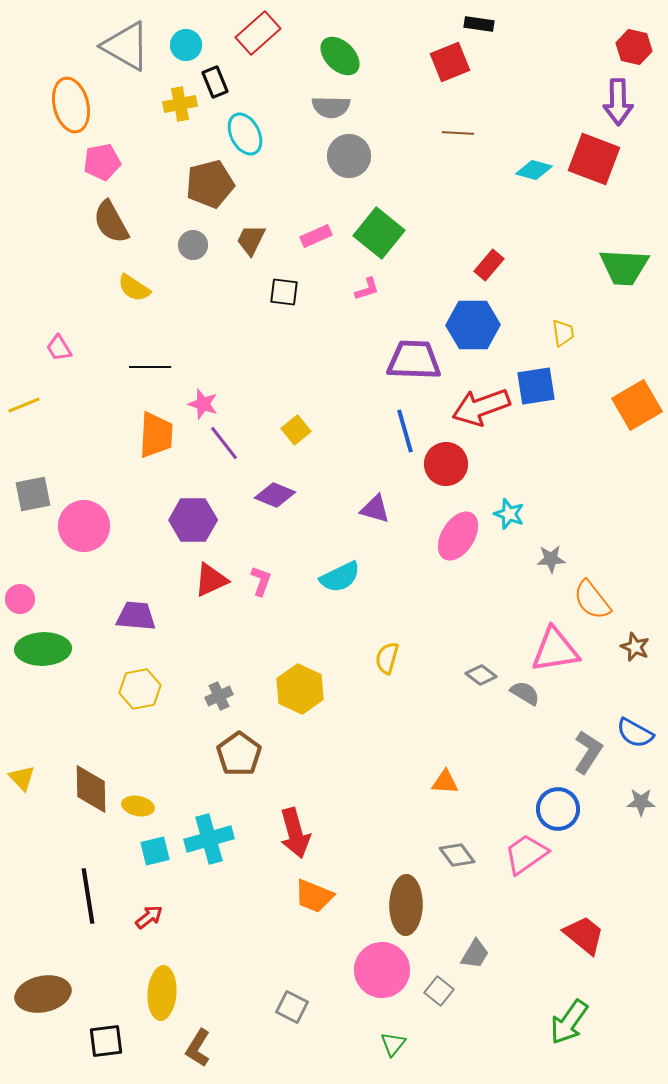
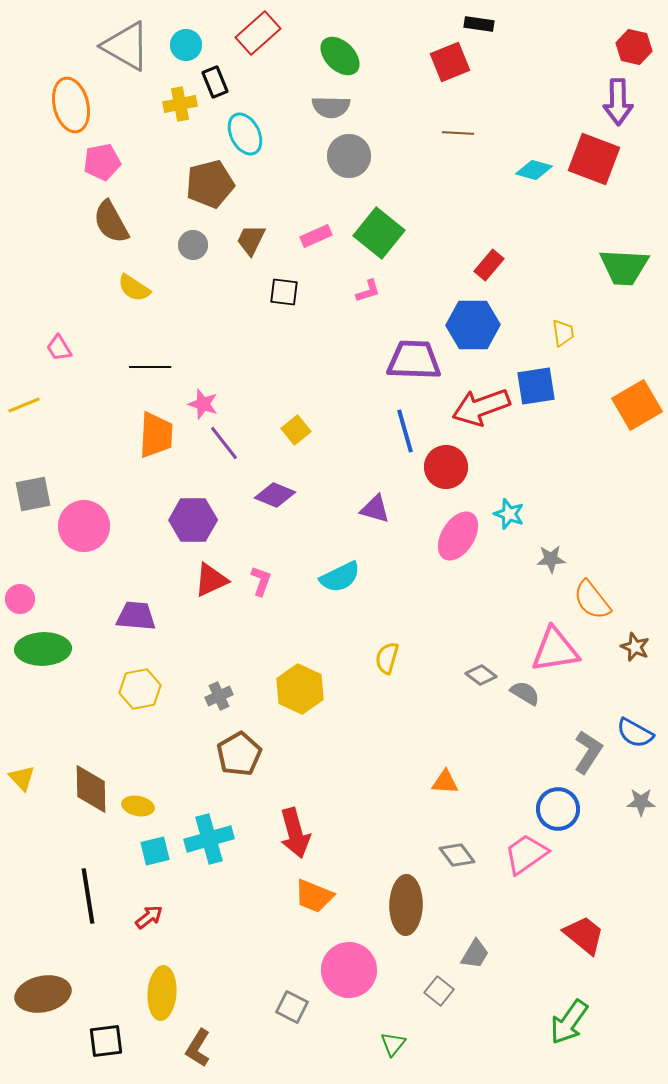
pink L-shape at (367, 289): moved 1 px right, 2 px down
red circle at (446, 464): moved 3 px down
brown pentagon at (239, 754): rotated 6 degrees clockwise
pink circle at (382, 970): moved 33 px left
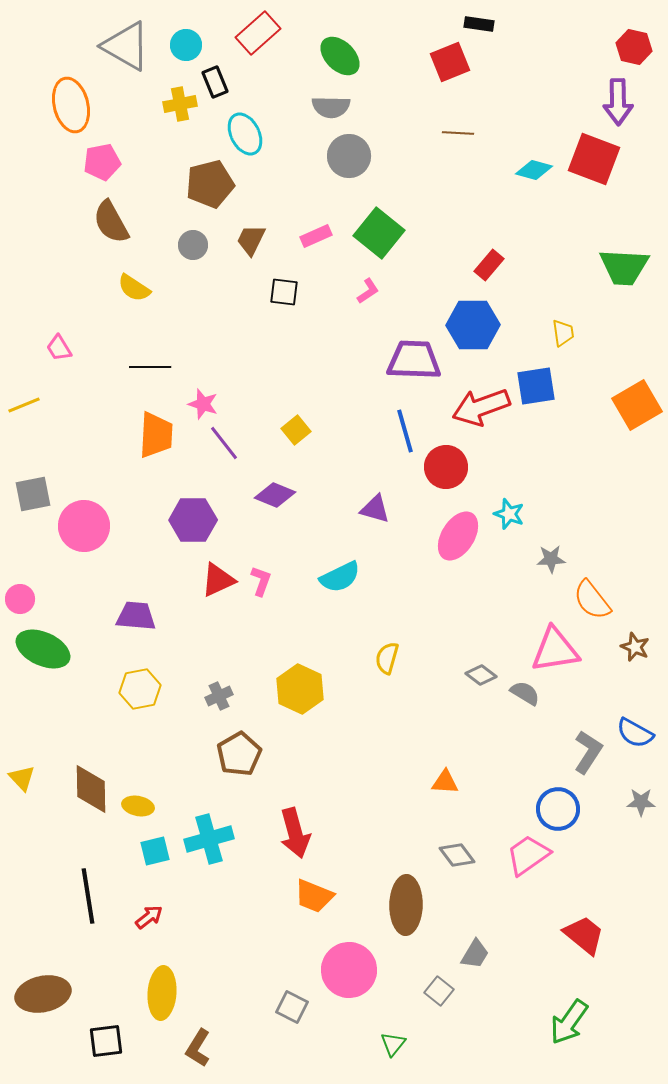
pink L-shape at (368, 291): rotated 16 degrees counterclockwise
red triangle at (211, 580): moved 7 px right
green ellipse at (43, 649): rotated 26 degrees clockwise
pink trapezoid at (526, 854): moved 2 px right, 1 px down
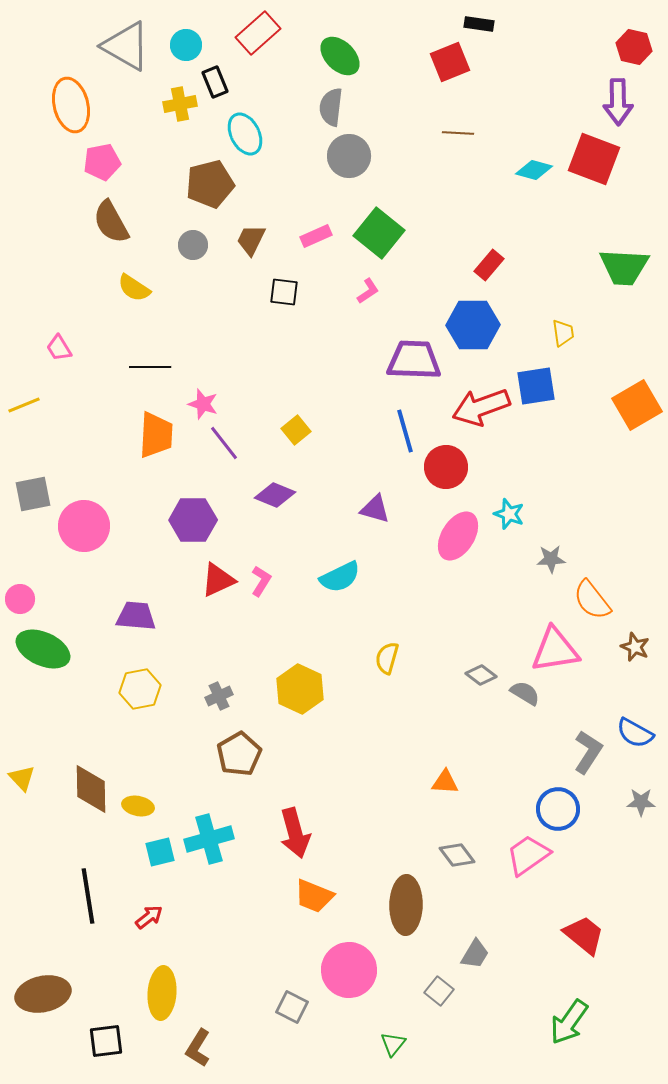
gray semicircle at (331, 107): rotated 96 degrees clockwise
pink L-shape at (261, 581): rotated 12 degrees clockwise
cyan square at (155, 851): moved 5 px right, 1 px down
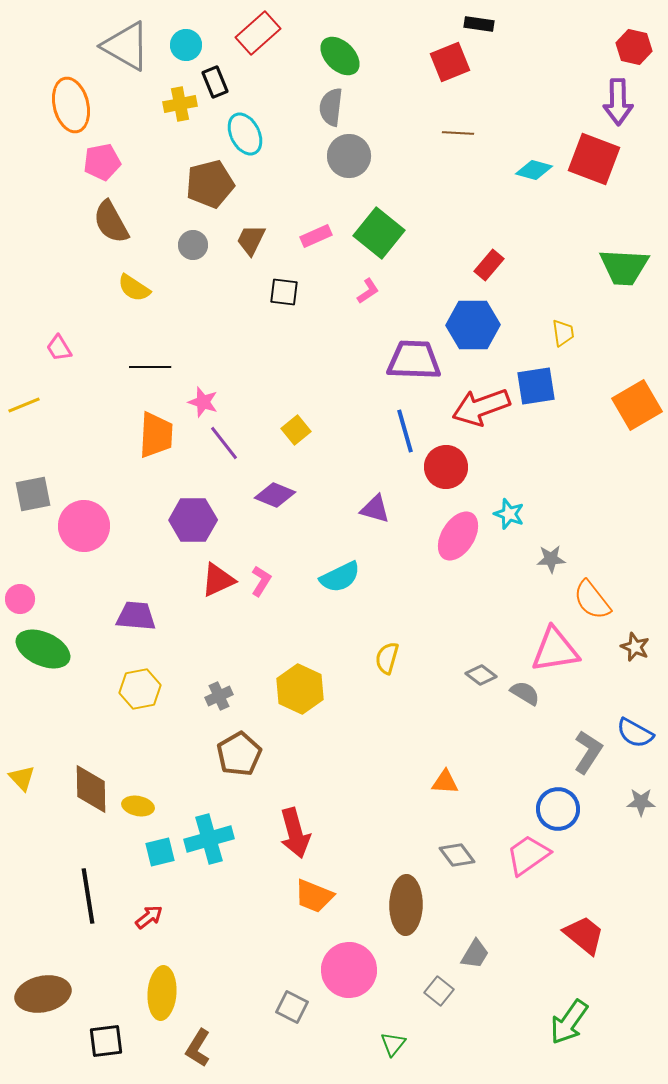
pink star at (203, 404): moved 2 px up
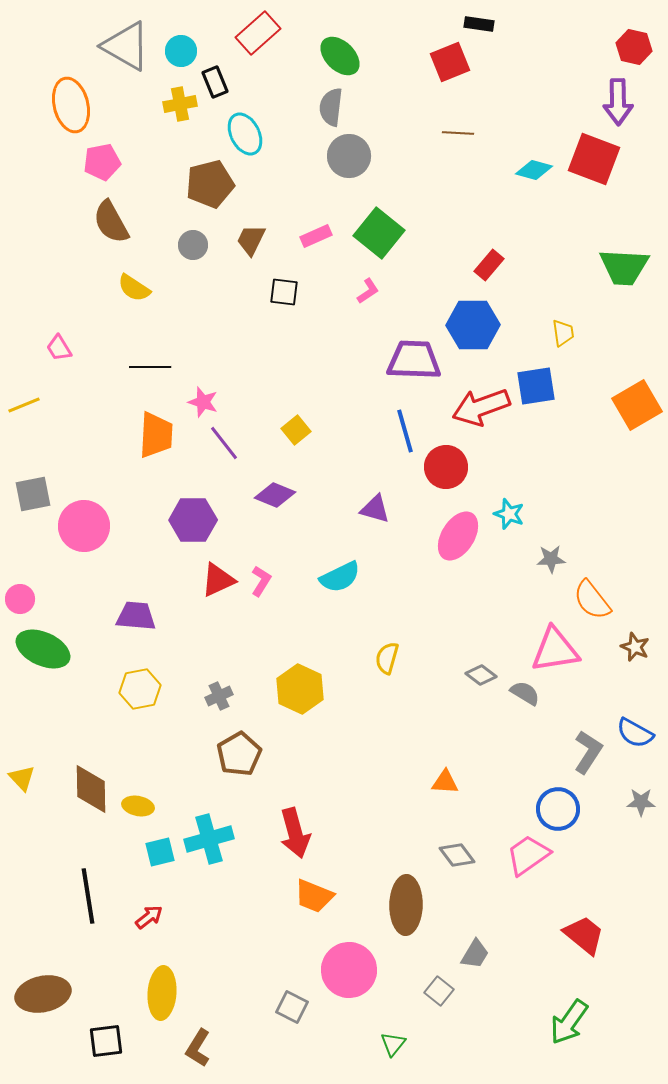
cyan circle at (186, 45): moved 5 px left, 6 px down
